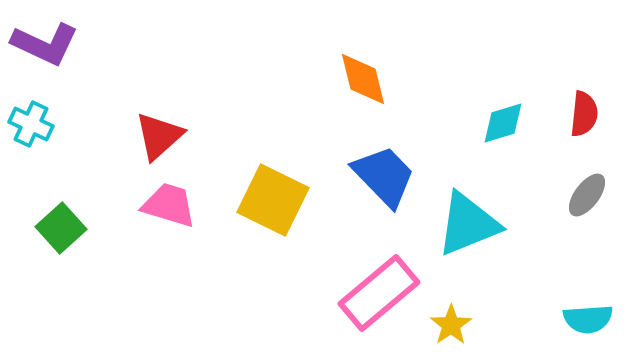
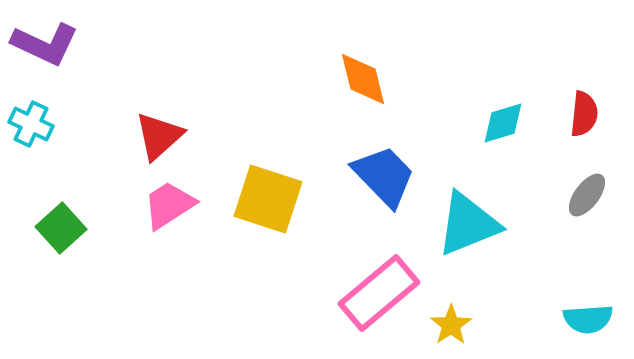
yellow square: moved 5 px left, 1 px up; rotated 8 degrees counterclockwise
pink trapezoid: rotated 50 degrees counterclockwise
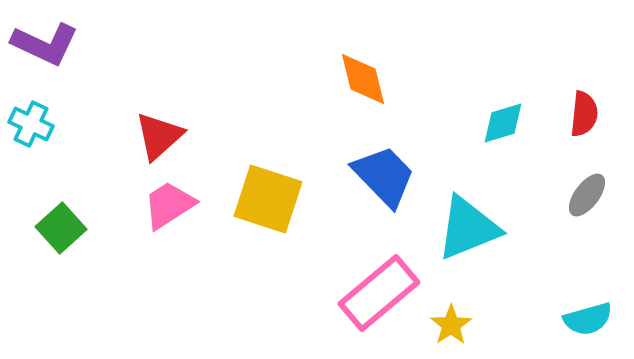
cyan triangle: moved 4 px down
cyan semicircle: rotated 12 degrees counterclockwise
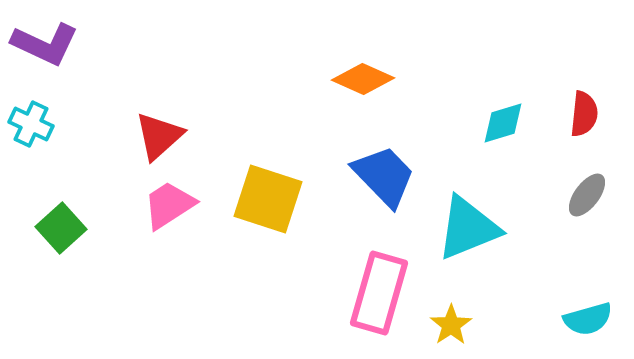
orange diamond: rotated 52 degrees counterclockwise
pink rectangle: rotated 34 degrees counterclockwise
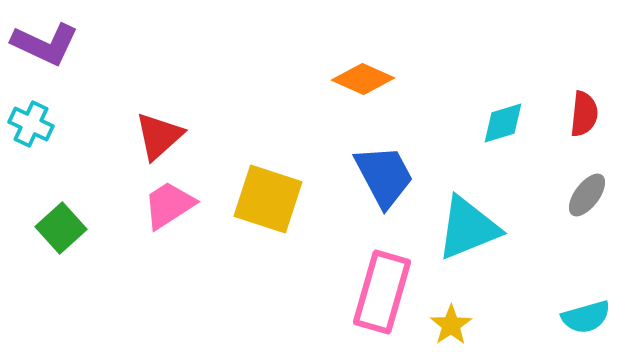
blue trapezoid: rotated 16 degrees clockwise
pink rectangle: moved 3 px right, 1 px up
cyan semicircle: moved 2 px left, 2 px up
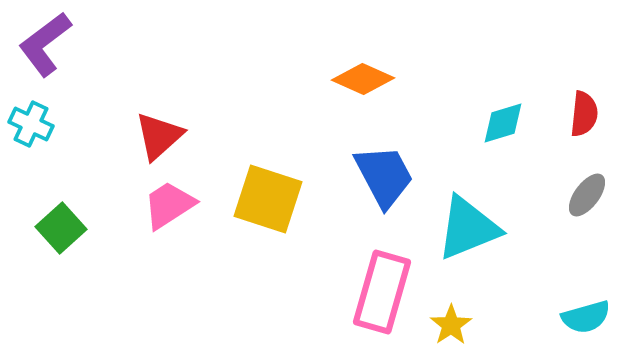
purple L-shape: rotated 118 degrees clockwise
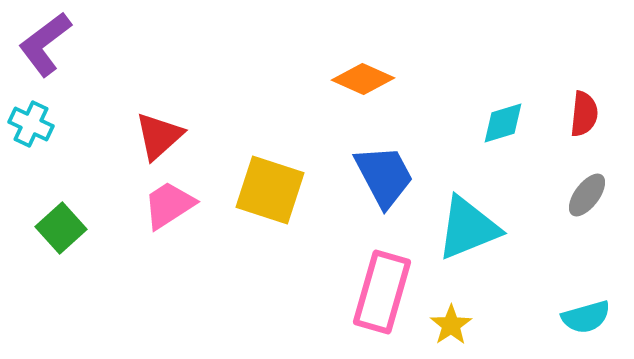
yellow square: moved 2 px right, 9 px up
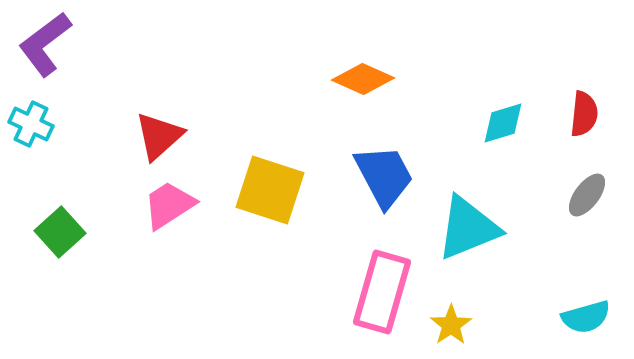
green square: moved 1 px left, 4 px down
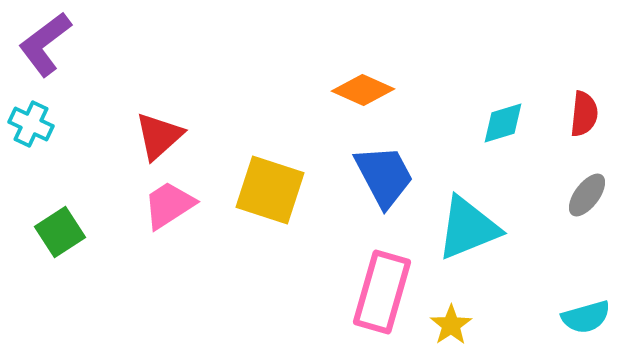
orange diamond: moved 11 px down
green square: rotated 9 degrees clockwise
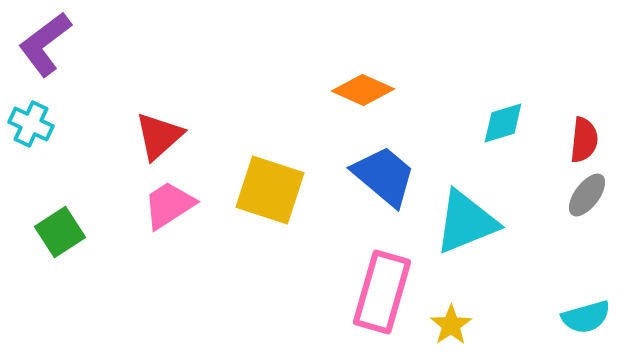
red semicircle: moved 26 px down
blue trapezoid: rotated 22 degrees counterclockwise
cyan triangle: moved 2 px left, 6 px up
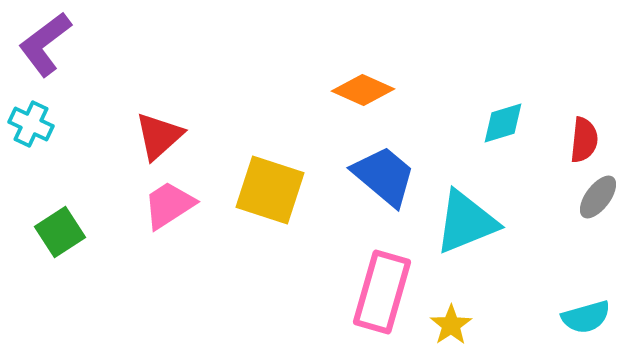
gray ellipse: moved 11 px right, 2 px down
